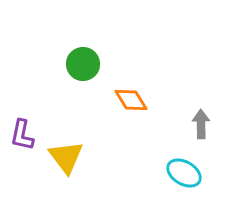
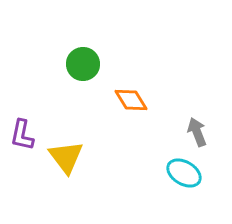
gray arrow: moved 4 px left, 8 px down; rotated 20 degrees counterclockwise
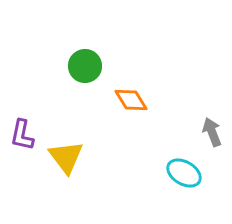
green circle: moved 2 px right, 2 px down
gray arrow: moved 15 px right
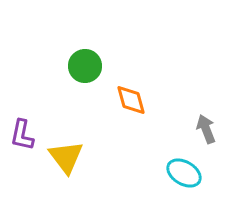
orange diamond: rotated 16 degrees clockwise
gray arrow: moved 6 px left, 3 px up
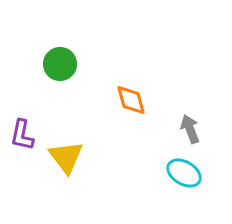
green circle: moved 25 px left, 2 px up
gray arrow: moved 16 px left
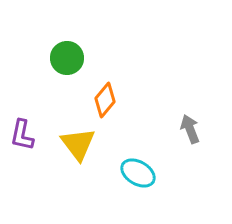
green circle: moved 7 px right, 6 px up
orange diamond: moved 26 px left; rotated 56 degrees clockwise
yellow triangle: moved 12 px right, 13 px up
cyan ellipse: moved 46 px left
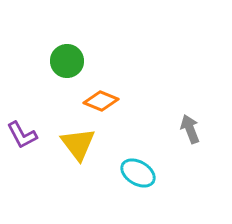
green circle: moved 3 px down
orange diamond: moved 4 px left, 1 px down; rotated 72 degrees clockwise
purple L-shape: rotated 40 degrees counterclockwise
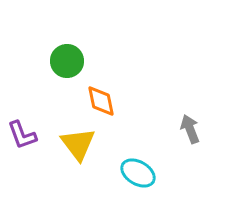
orange diamond: rotated 56 degrees clockwise
purple L-shape: rotated 8 degrees clockwise
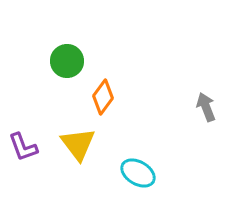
orange diamond: moved 2 px right, 4 px up; rotated 48 degrees clockwise
gray arrow: moved 16 px right, 22 px up
purple L-shape: moved 1 px right, 12 px down
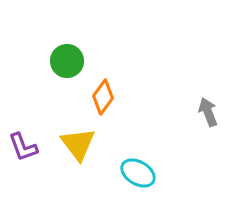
gray arrow: moved 2 px right, 5 px down
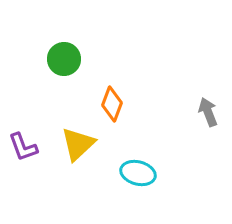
green circle: moved 3 px left, 2 px up
orange diamond: moved 9 px right, 7 px down; rotated 16 degrees counterclockwise
yellow triangle: rotated 24 degrees clockwise
cyan ellipse: rotated 16 degrees counterclockwise
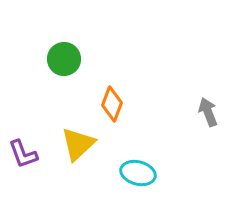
purple L-shape: moved 7 px down
